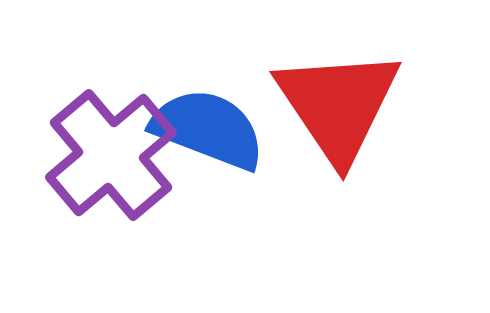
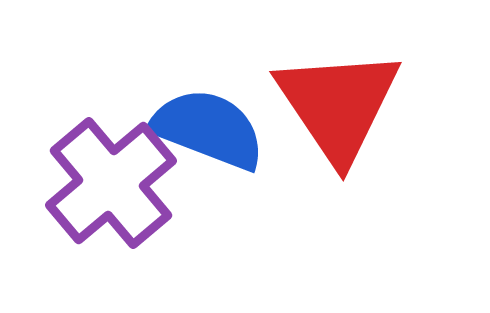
purple cross: moved 28 px down
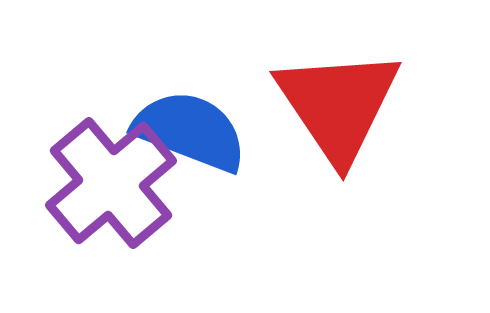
blue semicircle: moved 18 px left, 2 px down
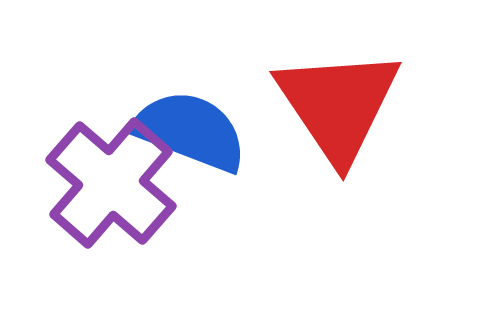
purple cross: rotated 9 degrees counterclockwise
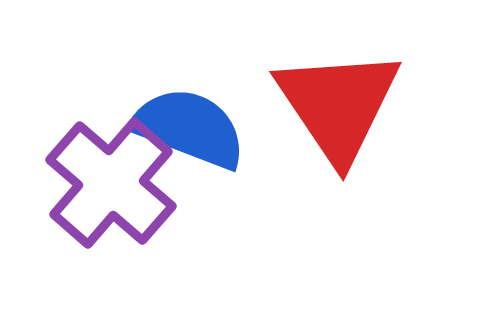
blue semicircle: moved 1 px left, 3 px up
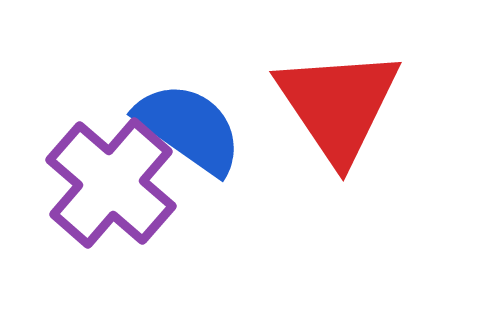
blue semicircle: rotated 14 degrees clockwise
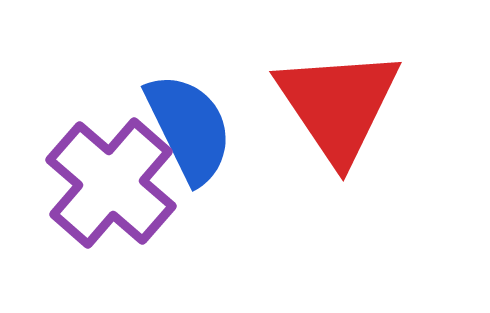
blue semicircle: rotated 29 degrees clockwise
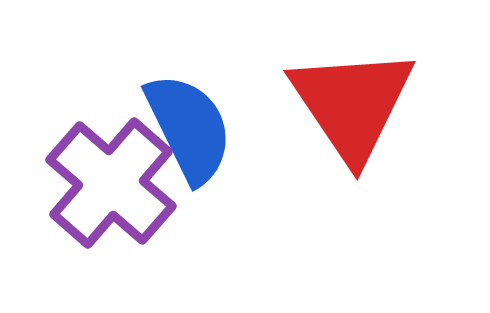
red triangle: moved 14 px right, 1 px up
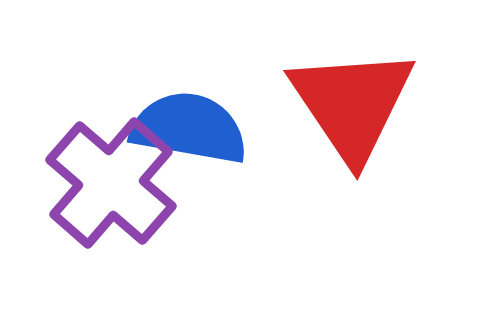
blue semicircle: rotated 54 degrees counterclockwise
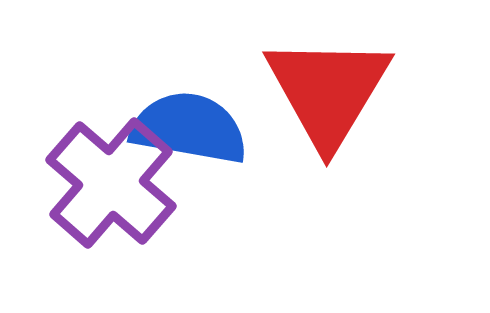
red triangle: moved 24 px left, 13 px up; rotated 5 degrees clockwise
